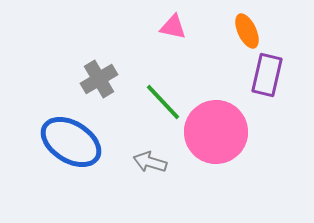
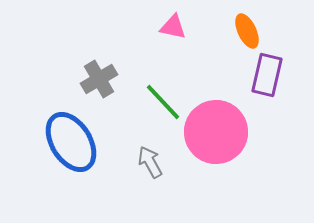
blue ellipse: rotated 26 degrees clockwise
gray arrow: rotated 44 degrees clockwise
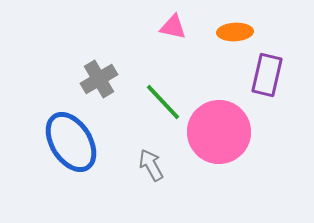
orange ellipse: moved 12 px left, 1 px down; rotated 68 degrees counterclockwise
pink circle: moved 3 px right
gray arrow: moved 1 px right, 3 px down
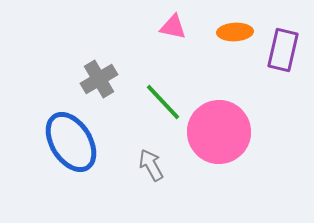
purple rectangle: moved 16 px right, 25 px up
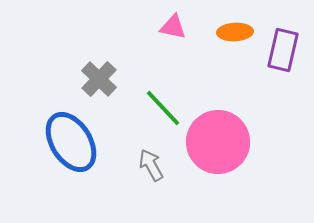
gray cross: rotated 15 degrees counterclockwise
green line: moved 6 px down
pink circle: moved 1 px left, 10 px down
